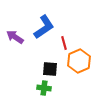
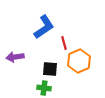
purple arrow: moved 20 px down; rotated 42 degrees counterclockwise
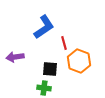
orange hexagon: rotated 15 degrees counterclockwise
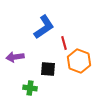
black square: moved 2 px left
green cross: moved 14 px left
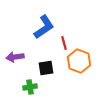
black square: moved 2 px left, 1 px up; rotated 14 degrees counterclockwise
green cross: moved 1 px up; rotated 16 degrees counterclockwise
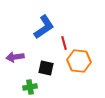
orange hexagon: rotated 15 degrees counterclockwise
black square: rotated 21 degrees clockwise
